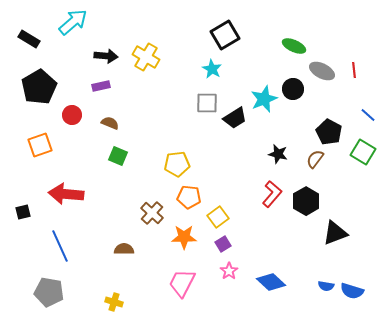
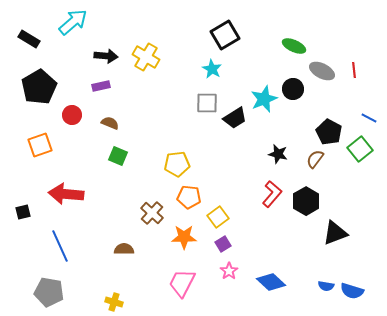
blue line at (368, 115): moved 1 px right, 3 px down; rotated 14 degrees counterclockwise
green square at (363, 152): moved 3 px left, 3 px up; rotated 20 degrees clockwise
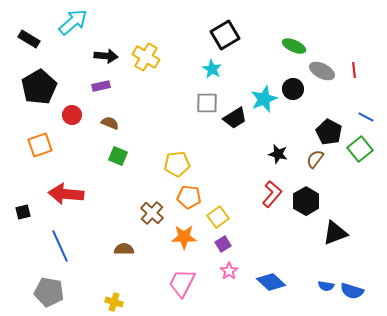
blue line at (369, 118): moved 3 px left, 1 px up
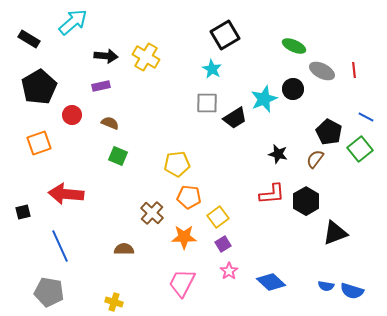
orange square at (40, 145): moved 1 px left, 2 px up
red L-shape at (272, 194): rotated 44 degrees clockwise
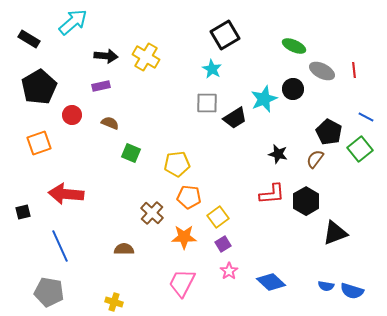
green square at (118, 156): moved 13 px right, 3 px up
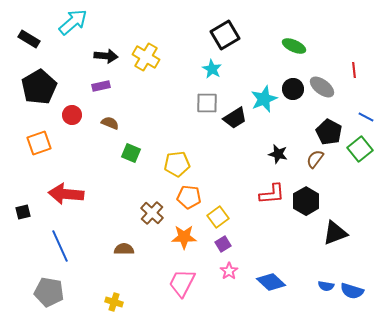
gray ellipse at (322, 71): moved 16 px down; rotated 10 degrees clockwise
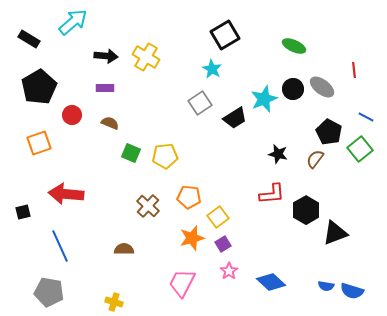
purple rectangle at (101, 86): moved 4 px right, 2 px down; rotated 12 degrees clockwise
gray square at (207, 103): moved 7 px left; rotated 35 degrees counterclockwise
yellow pentagon at (177, 164): moved 12 px left, 8 px up
black hexagon at (306, 201): moved 9 px down
brown cross at (152, 213): moved 4 px left, 7 px up
orange star at (184, 237): moved 8 px right, 1 px down; rotated 15 degrees counterclockwise
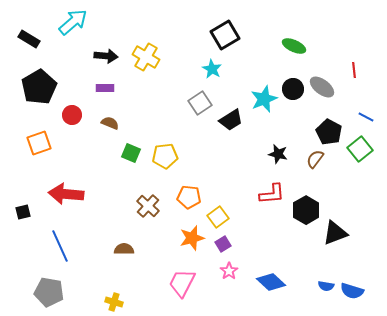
black trapezoid at (235, 118): moved 4 px left, 2 px down
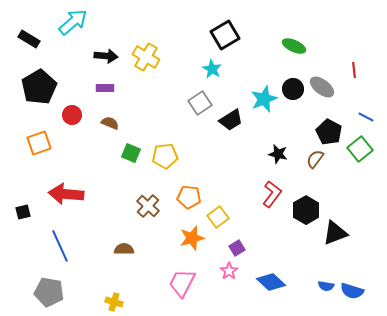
red L-shape at (272, 194): rotated 48 degrees counterclockwise
purple square at (223, 244): moved 14 px right, 4 px down
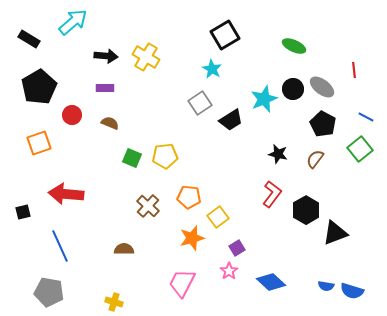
black pentagon at (329, 132): moved 6 px left, 8 px up
green square at (131, 153): moved 1 px right, 5 px down
